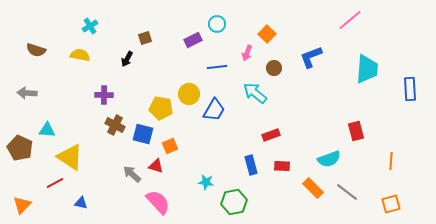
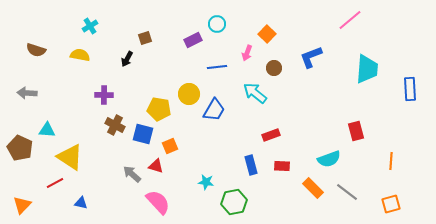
yellow pentagon at (161, 108): moved 2 px left, 1 px down
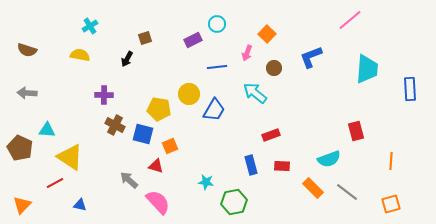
brown semicircle at (36, 50): moved 9 px left
gray arrow at (132, 174): moved 3 px left, 6 px down
blue triangle at (81, 203): moved 1 px left, 2 px down
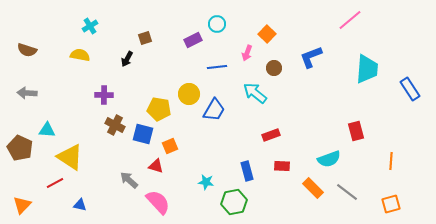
blue rectangle at (410, 89): rotated 30 degrees counterclockwise
blue rectangle at (251, 165): moved 4 px left, 6 px down
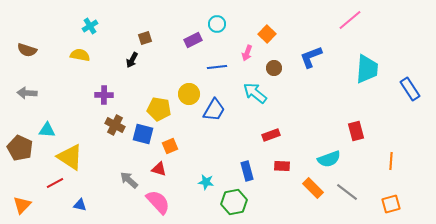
black arrow at (127, 59): moved 5 px right, 1 px down
red triangle at (156, 166): moved 3 px right, 3 px down
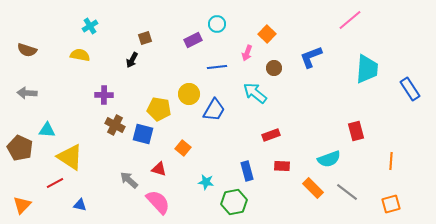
orange square at (170, 146): moved 13 px right, 2 px down; rotated 28 degrees counterclockwise
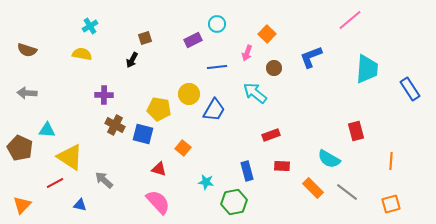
yellow semicircle at (80, 55): moved 2 px right, 1 px up
cyan semicircle at (329, 159): rotated 50 degrees clockwise
gray arrow at (129, 180): moved 25 px left
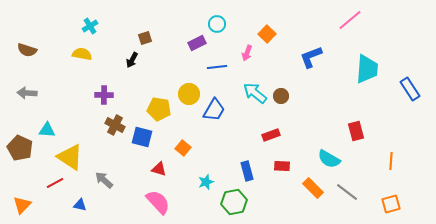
purple rectangle at (193, 40): moved 4 px right, 3 px down
brown circle at (274, 68): moved 7 px right, 28 px down
blue square at (143, 134): moved 1 px left, 3 px down
cyan star at (206, 182): rotated 28 degrees counterclockwise
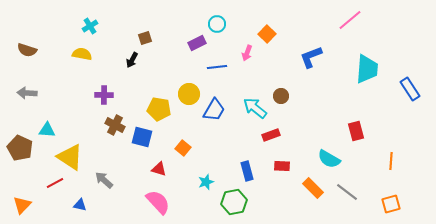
cyan arrow at (255, 93): moved 15 px down
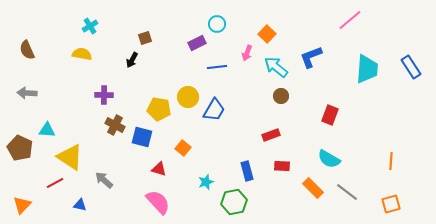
brown semicircle at (27, 50): rotated 48 degrees clockwise
blue rectangle at (410, 89): moved 1 px right, 22 px up
yellow circle at (189, 94): moved 1 px left, 3 px down
cyan arrow at (255, 108): moved 21 px right, 41 px up
red rectangle at (356, 131): moved 26 px left, 16 px up; rotated 36 degrees clockwise
